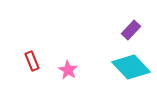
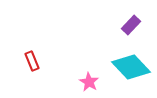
purple rectangle: moved 5 px up
pink star: moved 21 px right, 12 px down
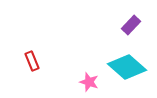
cyan diamond: moved 4 px left; rotated 6 degrees counterclockwise
pink star: rotated 12 degrees counterclockwise
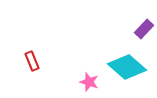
purple rectangle: moved 13 px right, 4 px down
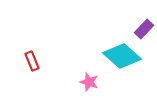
cyan diamond: moved 5 px left, 11 px up
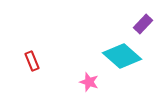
purple rectangle: moved 1 px left, 5 px up
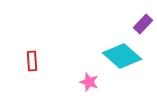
red rectangle: rotated 18 degrees clockwise
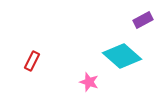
purple rectangle: moved 4 px up; rotated 18 degrees clockwise
red rectangle: rotated 30 degrees clockwise
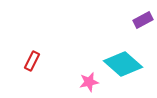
cyan diamond: moved 1 px right, 8 px down
pink star: rotated 30 degrees counterclockwise
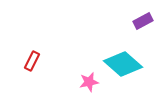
purple rectangle: moved 1 px down
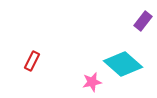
purple rectangle: rotated 24 degrees counterclockwise
pink star: moved 3 px right
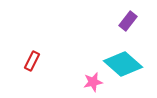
purple rectangle: moved 15 px left
pink star: moved 1 px right
